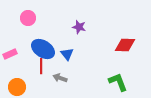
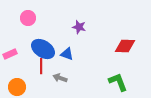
red diamond: moved 1 px down
blue triangle: rotated 32 degrees counterclockwise
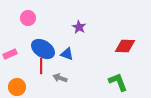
purple star: rotated 16 degrees clockwise
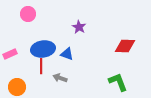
pink circle: moved 4 px up
blue ellipse: rotated 40 degrees counterclockwise
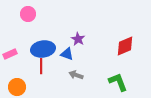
purple star: moved 1 px left, 12 px down
red diamond: rotated 25 degrees counterclockwise
gray arrow: moved 16 px right, 3 px up
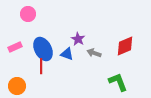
blue ellipse: rotated 70 degrees clockwise
pink rectangle: moved 5 px right, 7 px up
gray arrow: moved 18 px right, 22 px up
orange circle: moved 1 px up
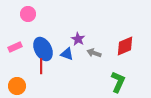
green L-shape: rotated 45 degrees clockwise
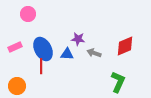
purple star: rotated 24 degrees counterclockwise
blue triangle: rotated 16 degrees counterclockwise
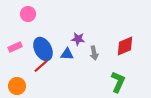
gray arrow: rotated 120 degrees counterclockwise
red line: rotated 49 degrees clockwise
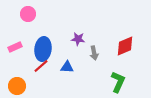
blue ellipse: rotated 35 degrees clockwise
blue triangle: moved 13 px down
